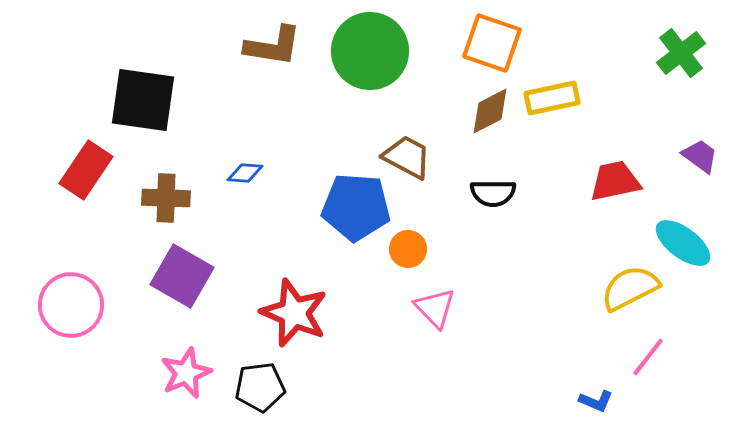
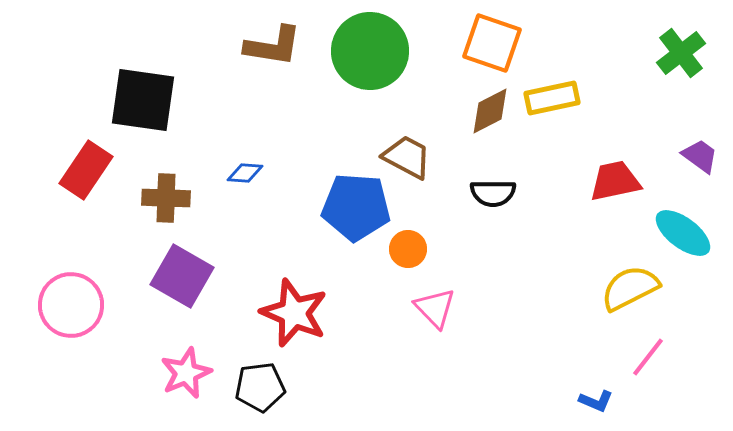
cyan ellipse: moved 10 px up
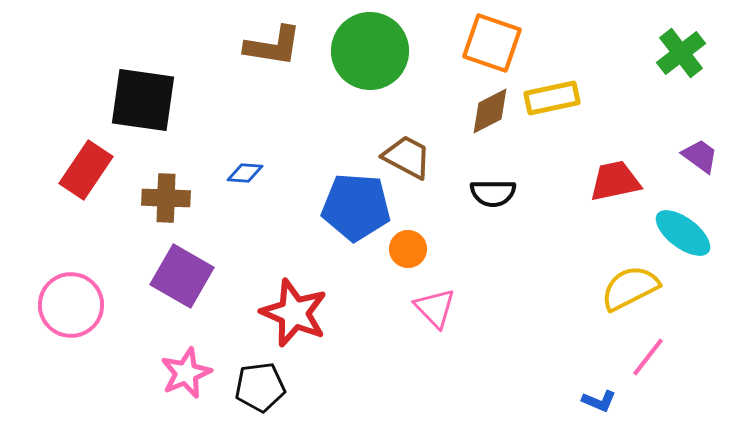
blue L-shape: moved 3 px right
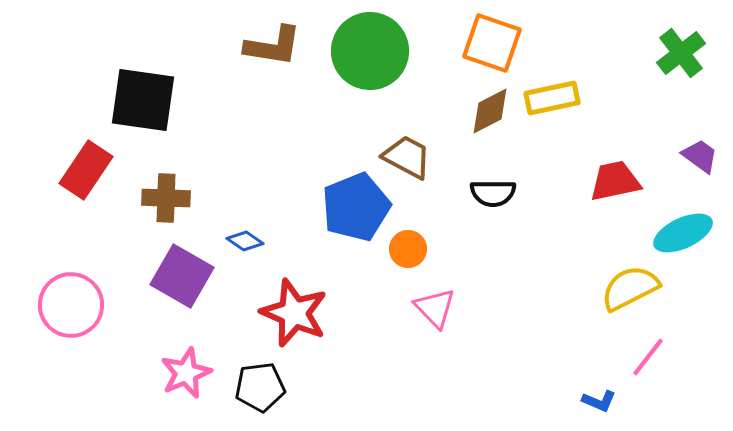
blue diamond: moved 68 px down; rotated 30 degrees clockwise
blue pentagon: rotated 26 degrees counterclockwise
cyan ellipse: rotated 62 degrees counterclockwise
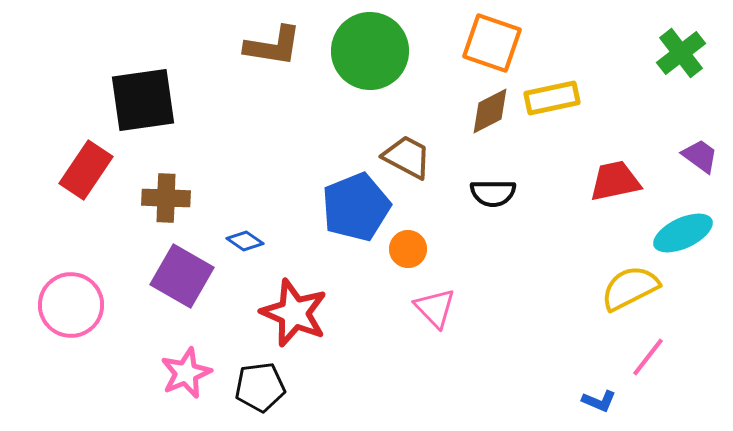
black square: rotated 16 degrees counterclockwise
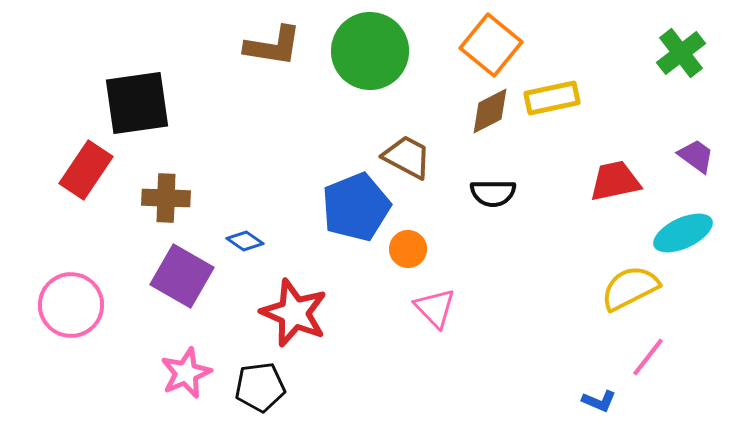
orange square: moved 1 px left, 2 px down; rotated 20 degrees clockwise
black square: moved 6 px left, 3 px down
purple trapezoid: moved 4 px left
